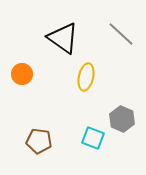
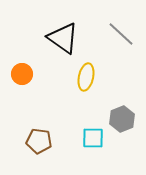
gray hexagon: rotated 15 degrees clockwise
cyan square: rotated 20 degrees counterclockwise
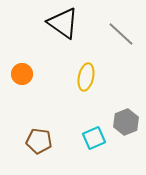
black triangle: moved 15 px up
gray hexagon: moved 4 px right, 3 px down
cyan square: moved 1 px right; rotated 25 degrees counterclockwise
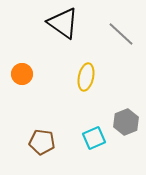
brown pentagon: moved 3 px right, 1 px down
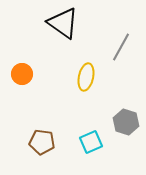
gray line: moved 13 px down; rotated 76 degrees clockwise
gray hexagon: rotated 20 degrees counterclockwise
cyan square: moved 3 px left, 4 px down
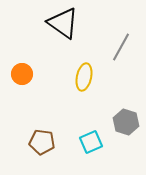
yellow ellipse: moved 2 px left
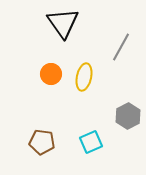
black triangle: rotated 20 degrees clockwise
orange circle: moved 29 px right
gray hexagon: moved 2 px right, 6 px up; rotated 15 degrees clockwise
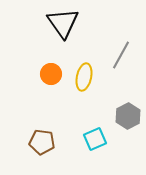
gray line: moved 8 px down
cyan square: moved 4 px right, 3 px up
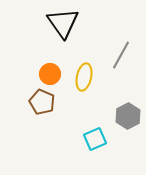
orange circle: moved 1 px left
brown pentagon: moved 40 px up; rotated 15 degrees clockwise
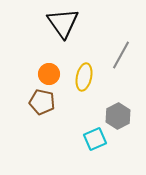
orange circle: moved 1 px left
brown pentagon: rotated 10 degrees counterclockwise
gray hexagon: moved 10 px left
